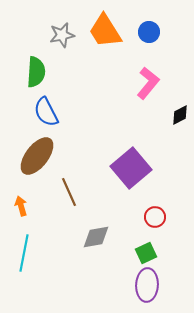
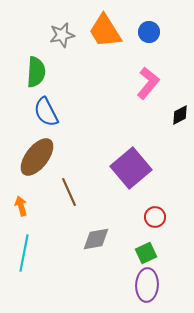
brown ellipse: moved 1 px down
gray diamond: moved 2 px down
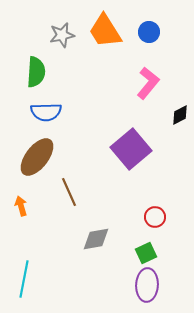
blue semicircle: rotated 64 degrees counterclockwise
purple square: moved 19 px up
cyan line: moved 26 px down
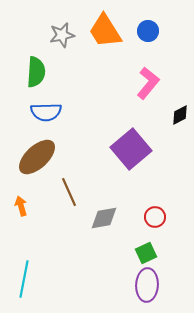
blue circle: moved 1 px left, 1 px up
brown ellipse: rotated 9 degrees clockwise
gray diamond: moved 8 px right, 21 px up
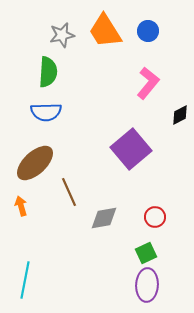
green semicircle: moved 12 px right
brown ellipse: moved 2 px left, 6 px down
cyan line: moved 1 px right, 1 px down
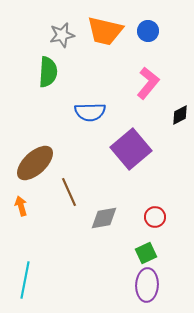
orange trapezoid: rotated 45 degrees counterclockwise
blue semicircle: moved 44 px right
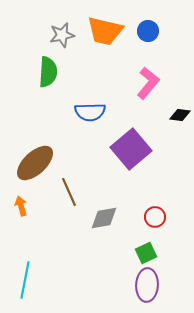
black diamond: rotated 35 degrees clockwise
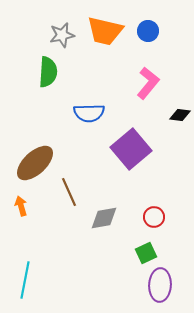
blue semicircle: moved 1 px left, 1 px down
red circle: moved 1 px left
purple ellipse: moved 13 px right
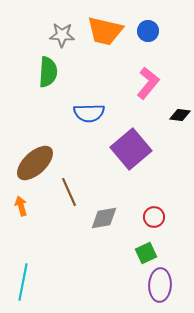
gray star: rotated 15 degrees clockwise
cyan line: moved 2 px left, 2 px down
